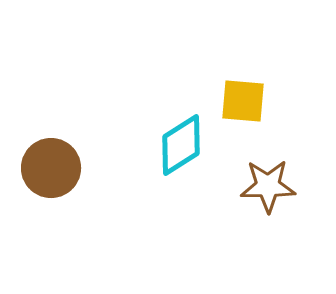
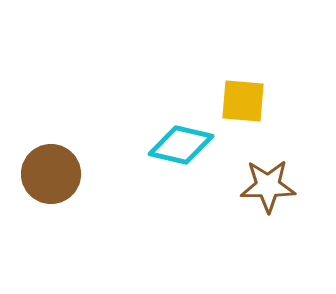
cyan diamond: rotated 46 degrees clockwise
brown circle: moved 6 px down
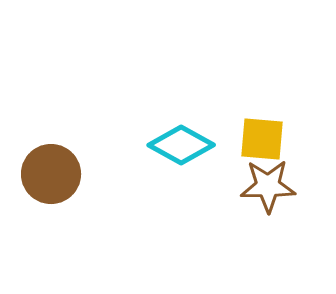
yellow square: moved 19 px right, 38 px down
cyan diamond: rotated 16 degrees clockwise
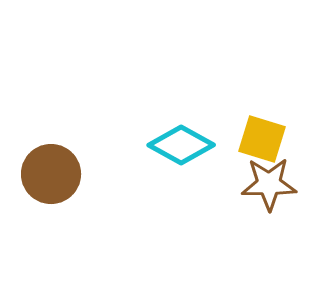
yellow square: rotated 12 degrees clockwise
brown star: moved 1 px right, 2 px up
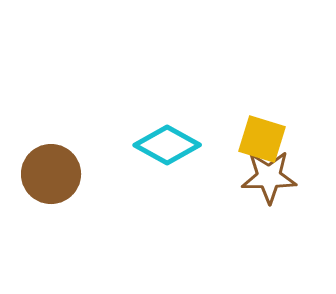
cyan diamond: moved 14 px left
brown star: moved 7 px up
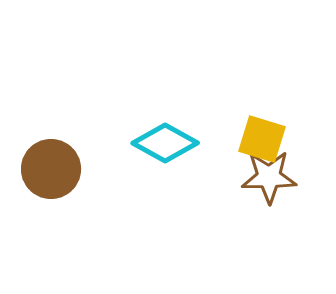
cyan diamond: moved 2 px left, 2 px up
brown circle: moved 5 px up
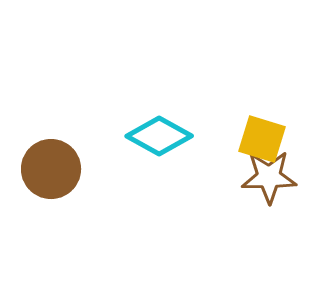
cyan diamond: moved 6 px left, 7 px up
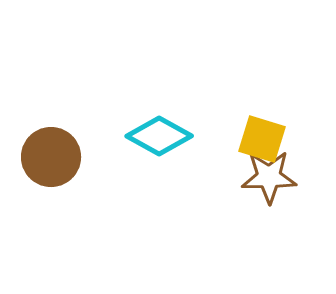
brown circle: moved 12 px up
